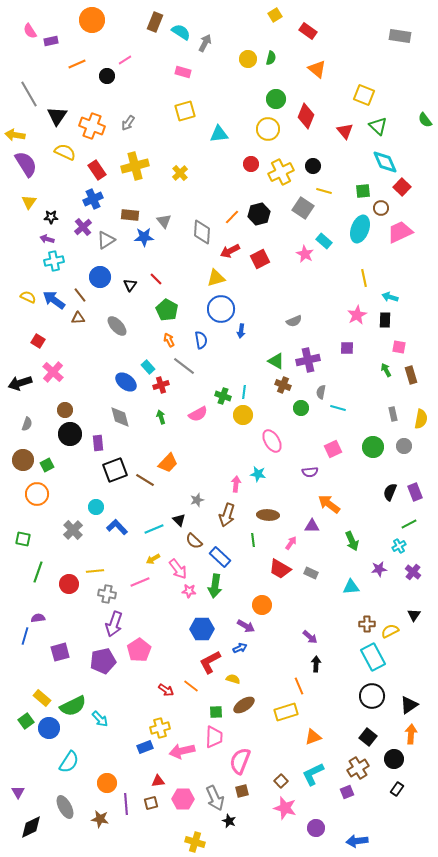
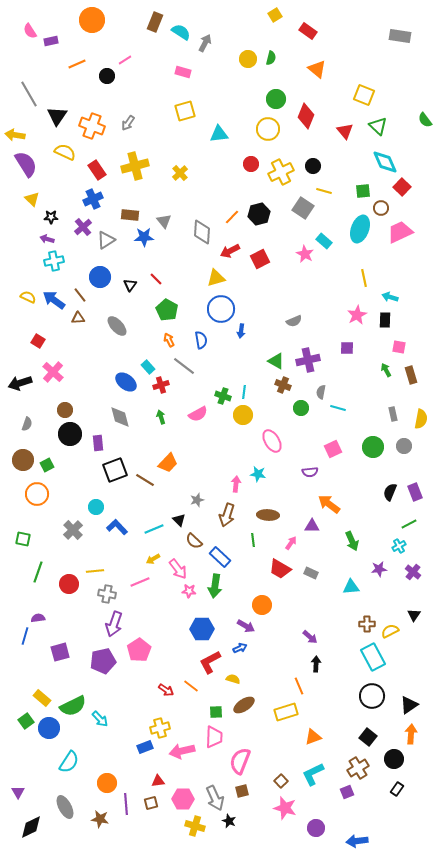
yellow triangle at (29, 202): moved 3 px right, 3 px up; rotated 21 degrees counterclockwise
yellow cross at (195, 842): moved 16 px up
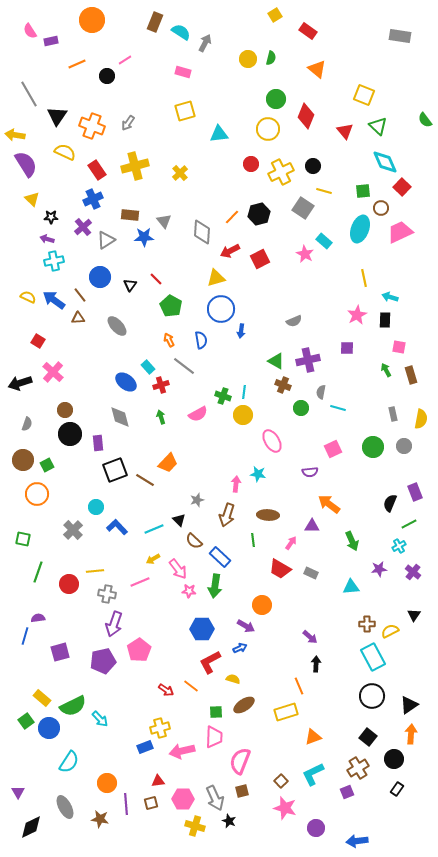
green pentagon at (167, 310): moved 4 px right, 4 px up
black semicircle at (390, 492): moved 11 px down
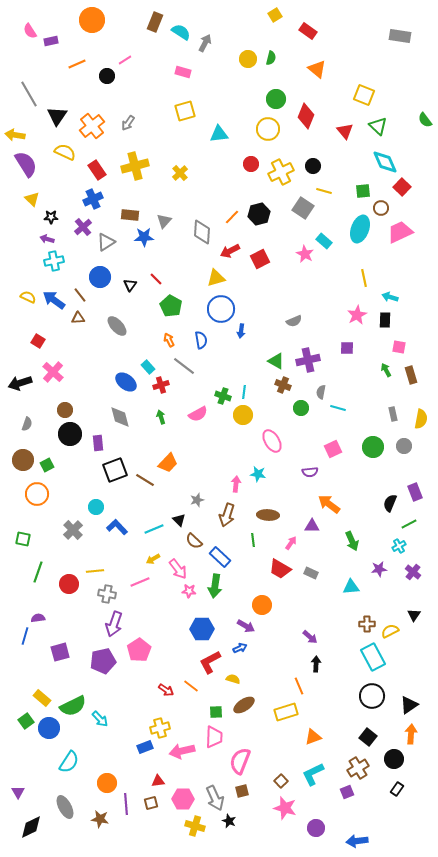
orange cross at (92, 126): rotated 30 degrees clockwise
gray triangle at (164, 221): rotated 21 degrees clockwise
gray triangle at (106, 240): moved 2 px down
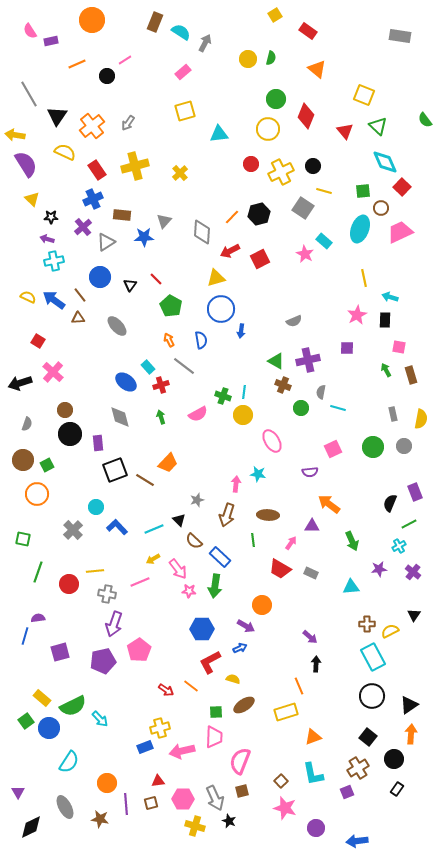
pink rectangle at (183, 72): rotated 56 degrees counterclockwise
brown rectangle at (130, 215): moved 8 px left
cyan L-shape at (313, 774): rotated 75 degrees counterclockwise
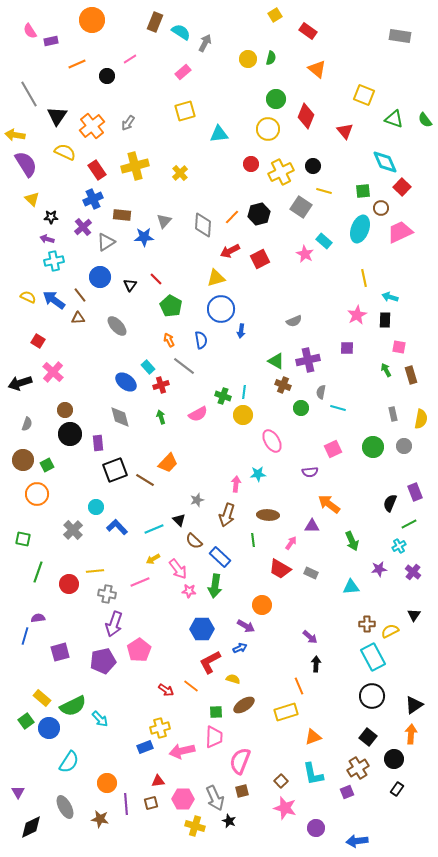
pink line at (125, 60): moved 5 px right, 1 px up
green triangle at (378, 126): moved 16 px right, 7 px up; rotated 24 degrees counterclockwise
gray square at (303, 208): moved 2 px left, 1 px up
gray diamond at (202, 232): moved 1 px right, 7 px up
cyan star at (258, 474): rotated 14 degrees counterclockwise
black triangle at (409, 705): moved 5 px right
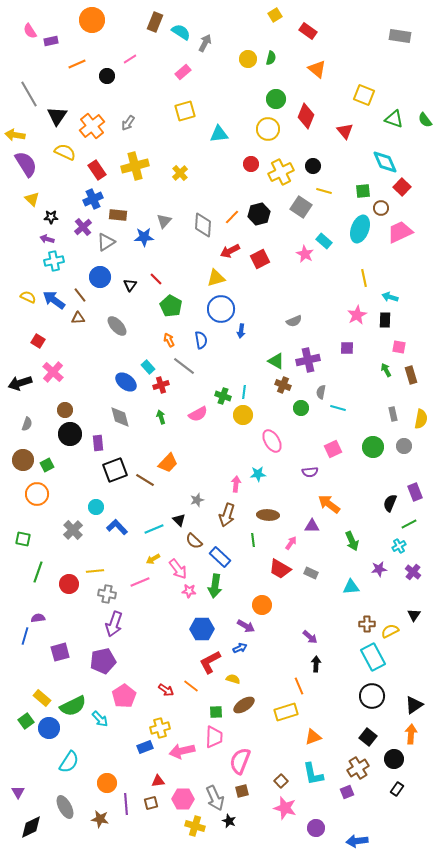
brown rectangle at (122, 215): moved 4 px left
pink pentagon at (139, 650): moved 15 px left, 46 px down
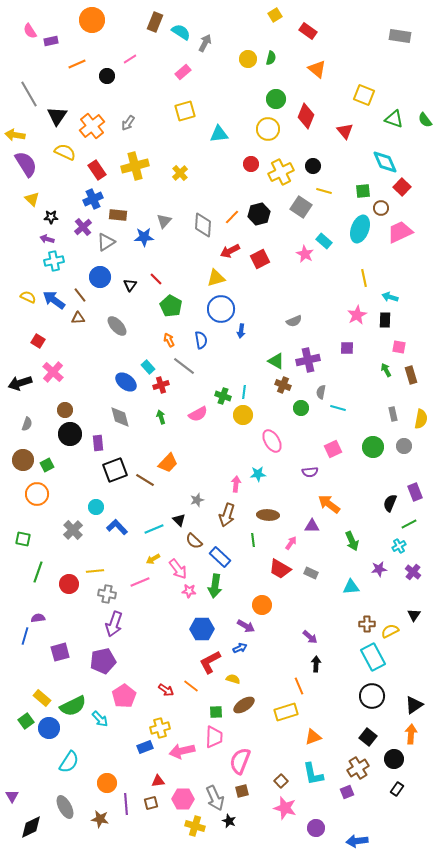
purple triangle at (18, 792): moved 6 px left, 4 px down
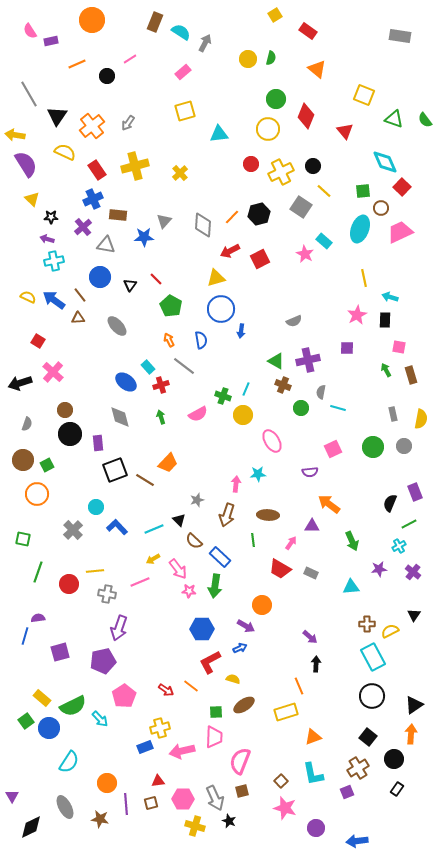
yellow line at (324, 191): rotated 28 degrees clockwise
gray triangle at (106, 242): moved 3 px down; rotated 42 degrees clockwise
cyan line at (244, 392): moved 2 px right, 3 px up; rotated 16 degrees clockwise
purple arrow at (114, 624): moved 5 px right, 4 px down
